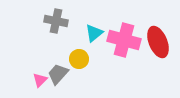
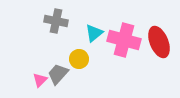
red ellipse: moved 1 px right
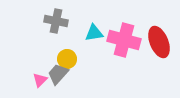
cyan triangle: rotated 30 degrees clockwise
yellow circle: moved 12 px left
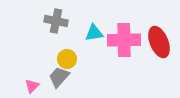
pink cross: rotated 16 degrees counterclockwise
gray trapezoid: moved 1 px right, 3 px down
pink triangle: moved 8 px left, 6 px down
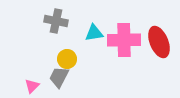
gray trapezoid: rotated 15 degrees counterclockwise
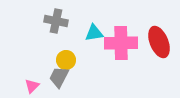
pink cross: moved 3 px left, 3 px down
yellow circle: moved 1 px left, 1 px down
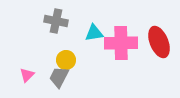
pink triangle: moved 5 px left, 11 px up
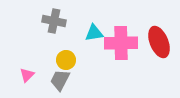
gray cross: moved 2 px left
gray trapezoid: moved 1 px right, 3 px down
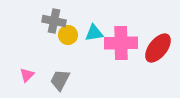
red ellipse: moved 1 px left, 6 px down; rotated 60 degrees clockwise
yellow circle: moved 2 px right, 25 px up
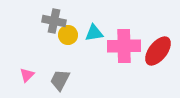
pink cross: moved 3 px right, 3 px down
red ellipse: moved 3 px down
